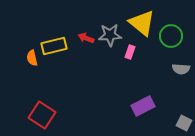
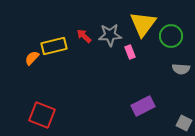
yellow triangle: moved 1 px right, 1 px down; rotated 28 degrees clockwise
red arrow: moved 2 px left, 2 px up; rotated 21 degrees clockwise
pink rectangle: rotated 40 degrees counterclockwise
orange semicircle: rotated 56 degrees clockwise
red square: rotated 12 degrees counterclockwise
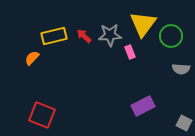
yellow rectangle: moved 10 px up
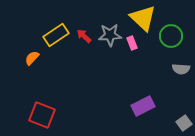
yellow triangle: moved 6 px up; rotated 24 degrees counterclockwise
yellow rectangle: moved 2 px right, 1 px up; rotated 20 degrees counterclockwise
pink rectangle: moved 2 px right, 9 px up
gray square: rotated 28 degrees clockwise
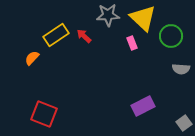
gray star: moved 2 px left, 20 px up
red square: moved 2 px right, 1 px up
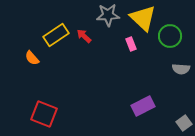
green circle: moved 1 px left
pink rectangle: moved 1 px left, 1 px down
orange semicircle: rotated 84 degrees counterclockwise
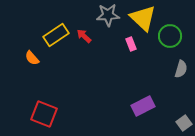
gray semicircle: rotated 78 degrees counterclockwise
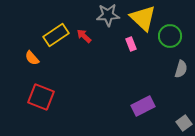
red square: moved 3 px left, 17 px up
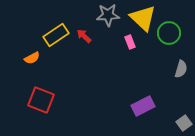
green circle: moved 1 px left, 3 px up
pink rectangle: moved 1 px left, 2 px up
orange semicircle: rotated 77 degrees counterclockwise
red square: moved 3 px down
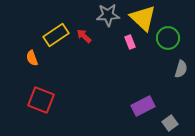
green circle: moved 1 px left, 5 px down
orange semicircle: rotated 98 degrees clockwise
gray square: moved 14 px left
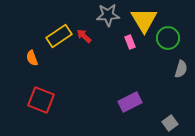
yellow triangle: moved 1 px right, 2 px down; rotated 16 degrees clockwise
yellow rectangle: moved 3 px right, 1 px down
purple rectangle: moved 13 px left, 4 px up
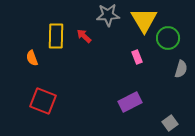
yellow rectangle: moved 3 px left; rotated 55 degrees counterclockwise
pink rectangle: moved 7 px right, 15 px down
red square: moved 2 px right, 1 px down
